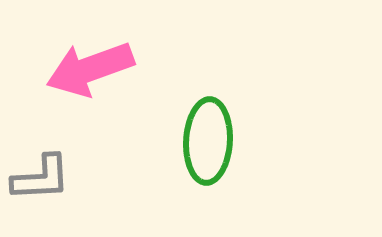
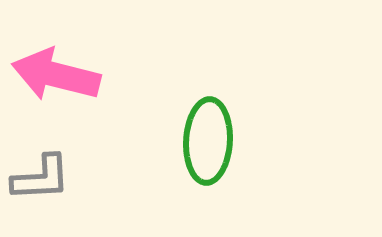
pink arrow: moved 34 px left, 6 px down; rotated 34 degrees clockwise
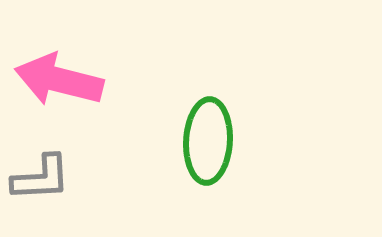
pink arrow: moved 3 px right, 5 px down
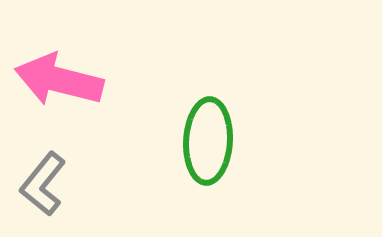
gray L-shape: moved 2 px right, 6 px down; rotated 132 degrees clockwise
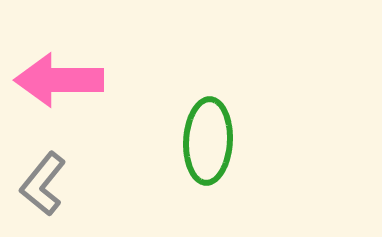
pink arrow: rotated 14 degrees counterclockwise
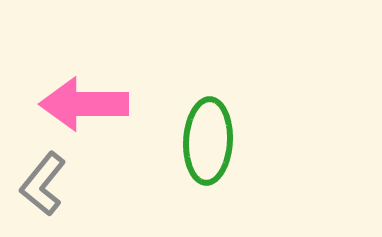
pink arrow: moved 25 px right, 24 px down
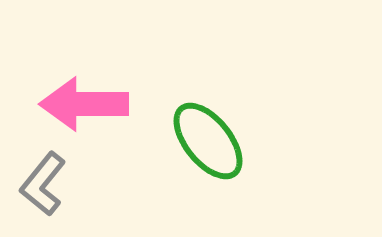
green ellipse: rotated 42 degrees counterclockwise
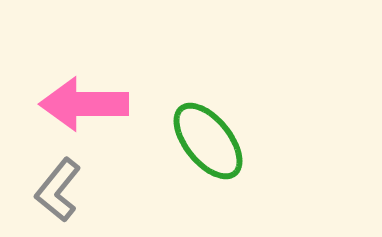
gray L-shape: moved 15 px right, 6 px down
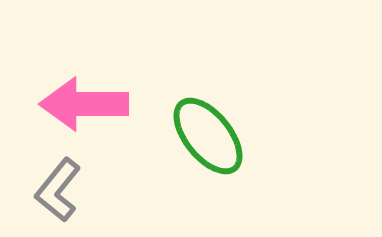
green ellipse: moved 5 px up
